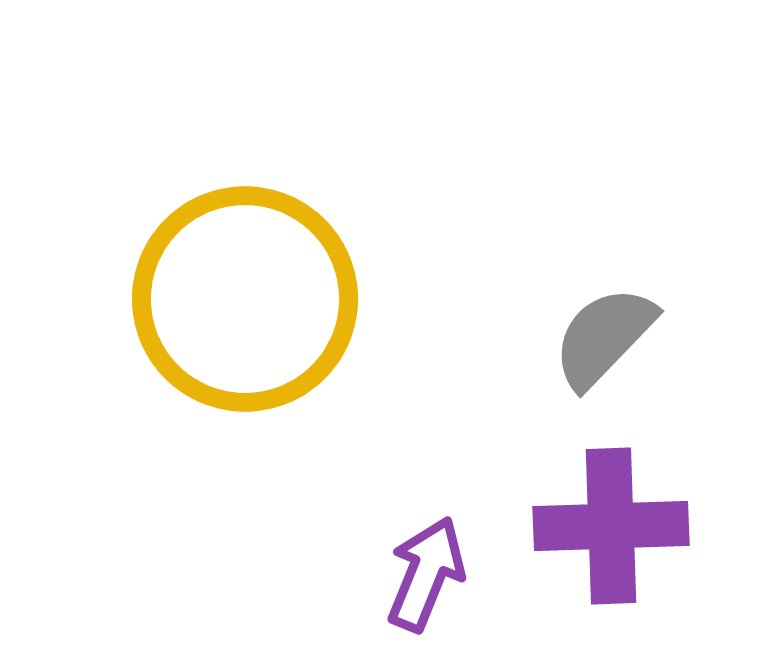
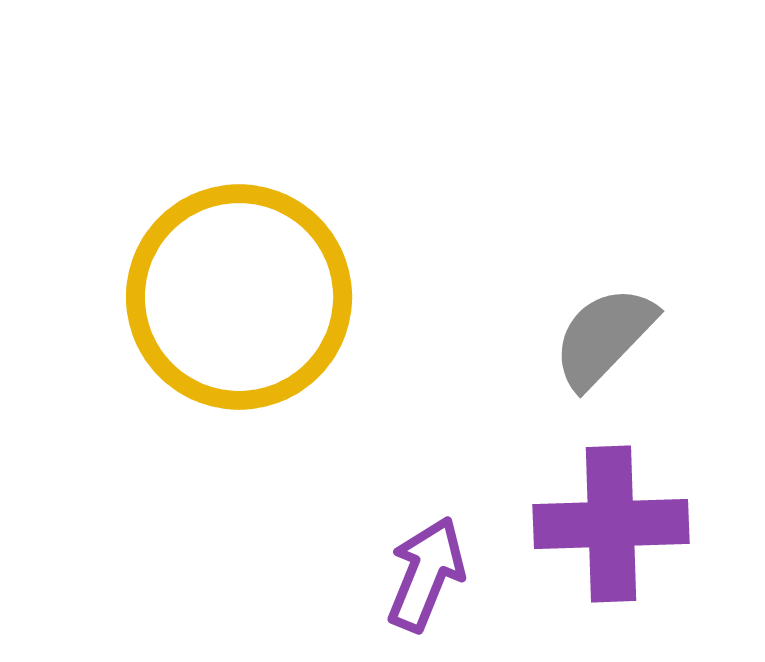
yellow circle: moved 6 px left, 2 px up
purple cross: moved 2 px up
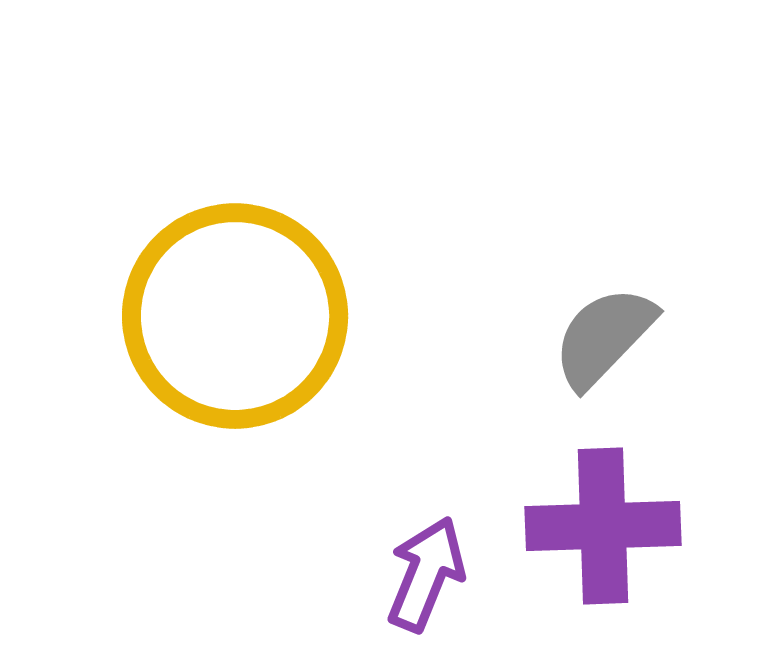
yellow circle: moved 4 px left, 19 px down
purple cross: moved 8 px left, 2 px down
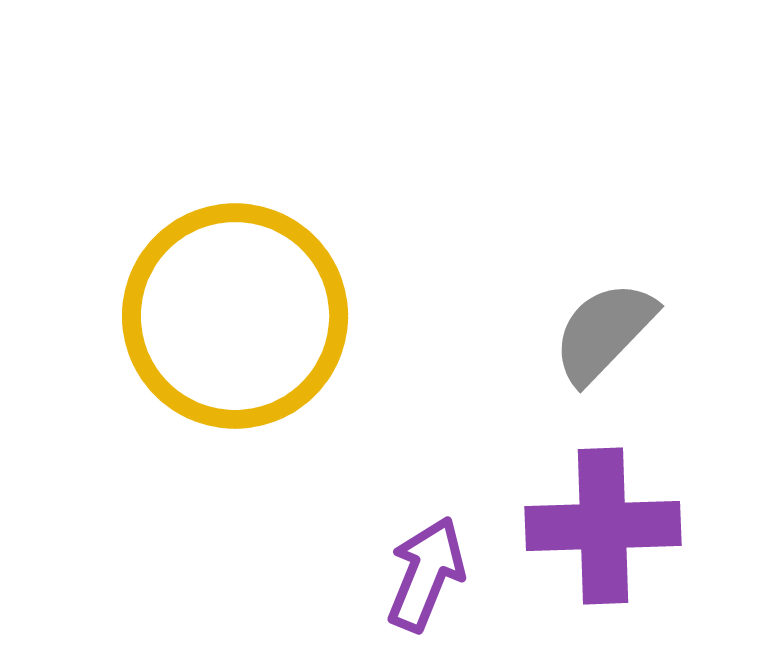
gray semicircle: moved 5 px up
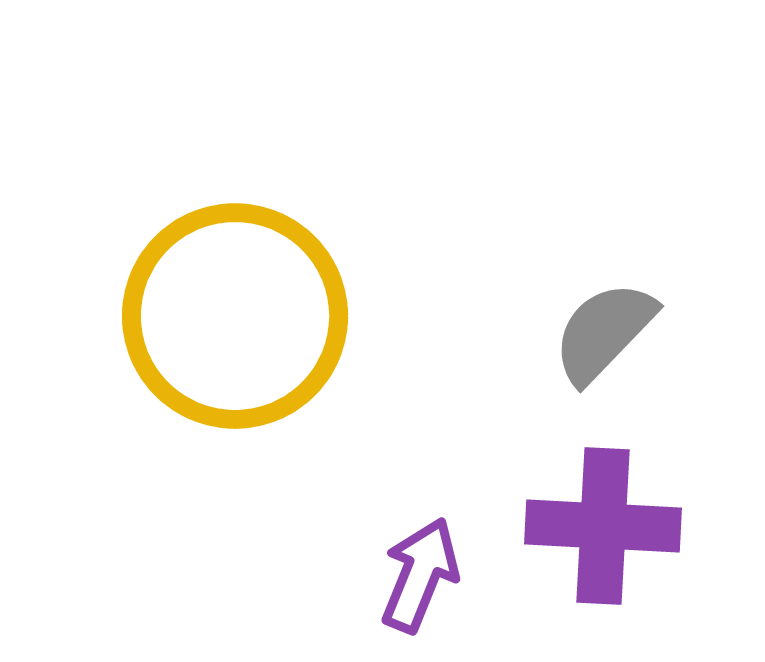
purple cross: rotated 5 degrees clockwise
purple arrow: moved 6 px left, 1 px down
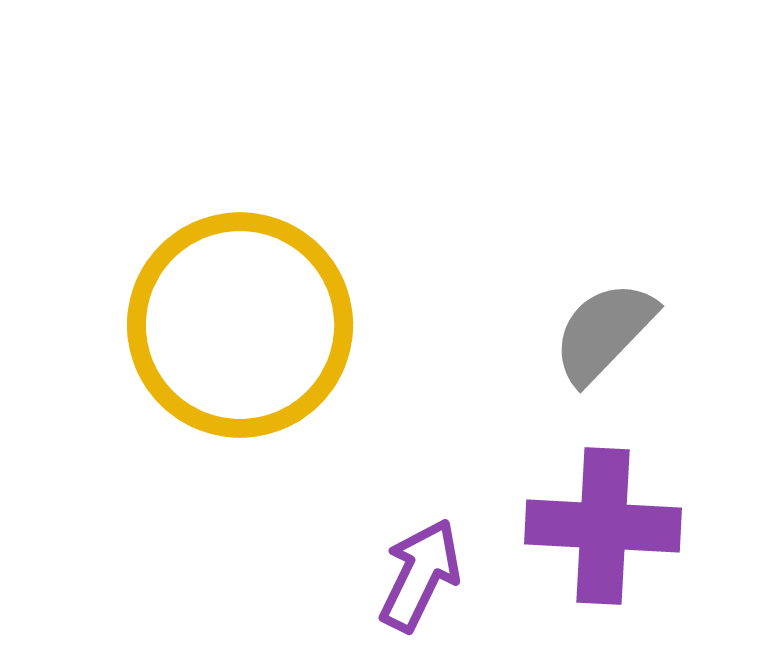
yellow circle: moved 5 px right, 9 px down
purple arrow: rotated 4 degrees clockwise
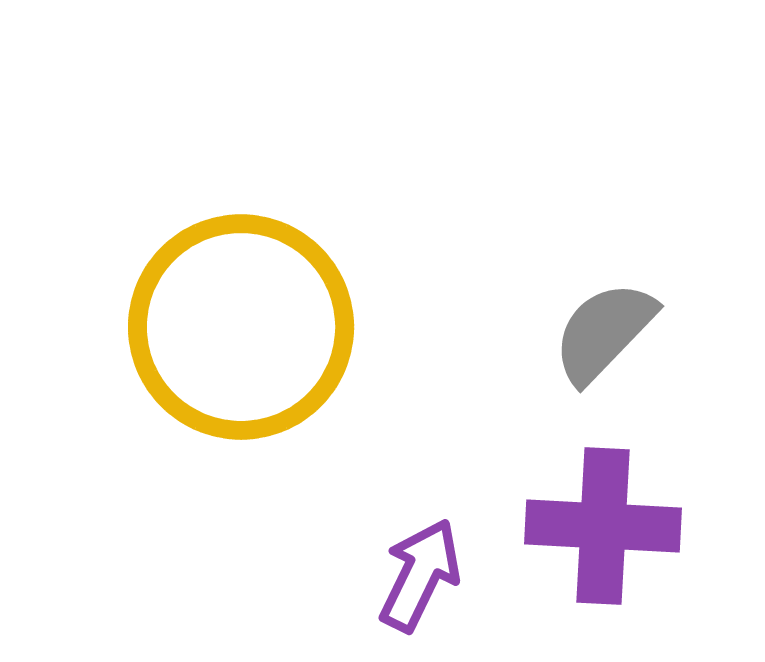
yellow circle: moved 1 px right, 2 px down
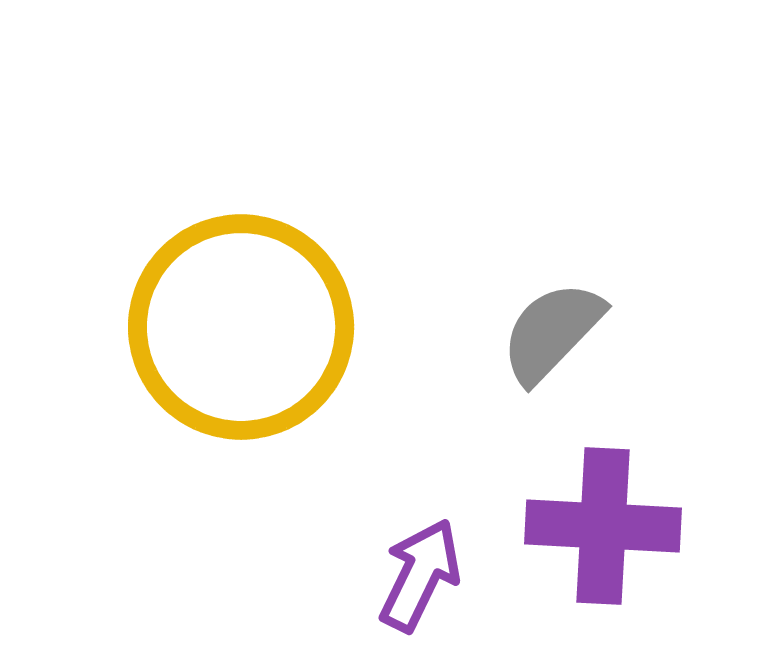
gray semicircle: moved 52 px left
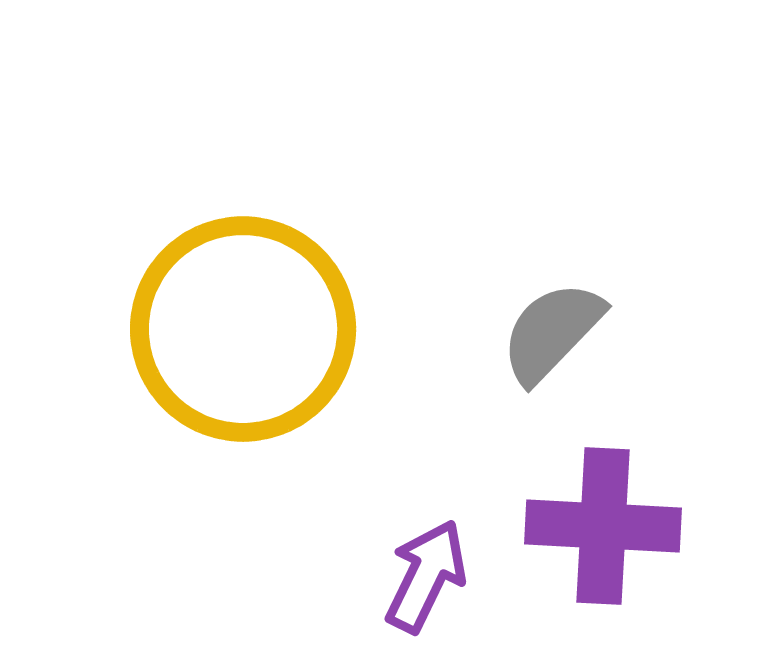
yellow circle: moved 2 px right, 2 px down
purple arrow: moved 6 px right, 1 px down
